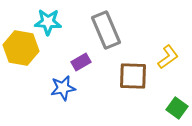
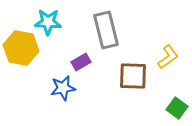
gray rectangle: rotated 9 degrees clockwise
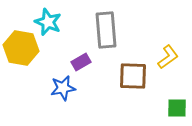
cyan star: rotated 20 degrees clockwise
gray rectangle: rotated 9 degrees clockwise
green square: rotated 35 degrees counterclockwise
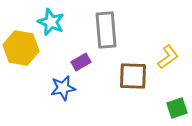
cyan star: moved 3 px right
green square: rotated 20 degrees counterclockwise
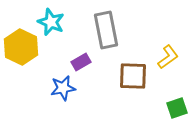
gray rectangle: rotated 6 degrees counterclockwise
yellow hexagon: moved 1 px up; rotated 16 degrees clockwise
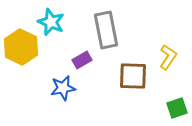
yellow L-shape: rotated 20 degrees counterclockwise
purple rectangle: moved 1 px right, 2 px up
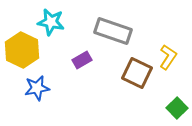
cyan star: rotated 12 degrees counterclockwise
gray rectangle: moved 7 px right, 1 px down; rotated 60 degrees counterclockwise
yellow hexagon: moved 1 px right, 3 px down
brown square: moved 4 px right, 3 px up; rotated 24 degrees clockwise
blue star: moved 26 px left
green square: rotated 25 degrees counterclockwise
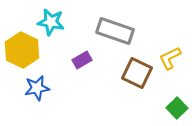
gray rectangle: moved 2 px right
yellow L-shape: moved 2 px right, 1 px down; rotated 150 degrees counterclockwise
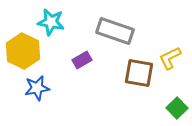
yellow hexagon: moved 1 px right, 1 px down
brown square: moved 2 px right; rotated 16 degrees counterclockwise
